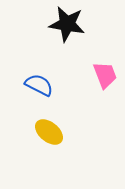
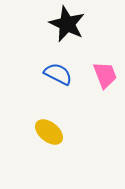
black star: rotated 15 degrees clockwise
blue semicircle: moved 19 px right, 11 px up
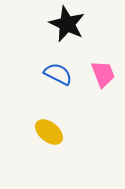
pink trapezoid: moved 2 px left, 1 px up
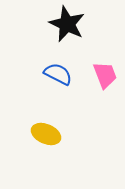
pink trapezoid: moved 2 px right, 1 px down
yellow ellipse: moved 3 px left, 2 px down; rotated 16 degrees counterclockwise
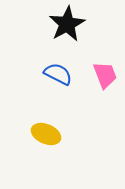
black star: rotated 18 degrees clockwise
